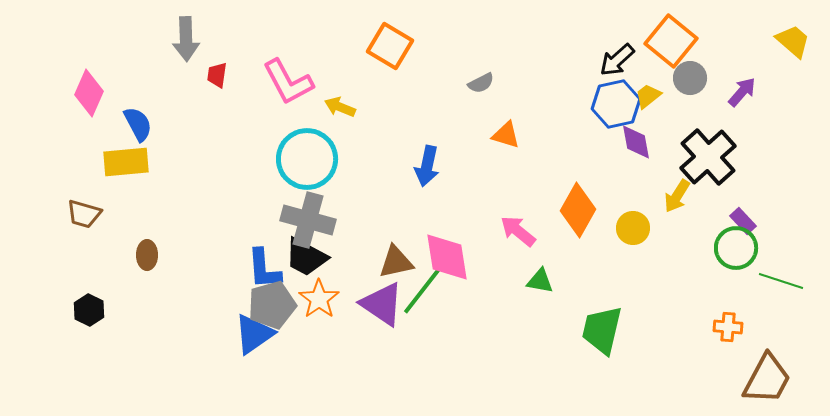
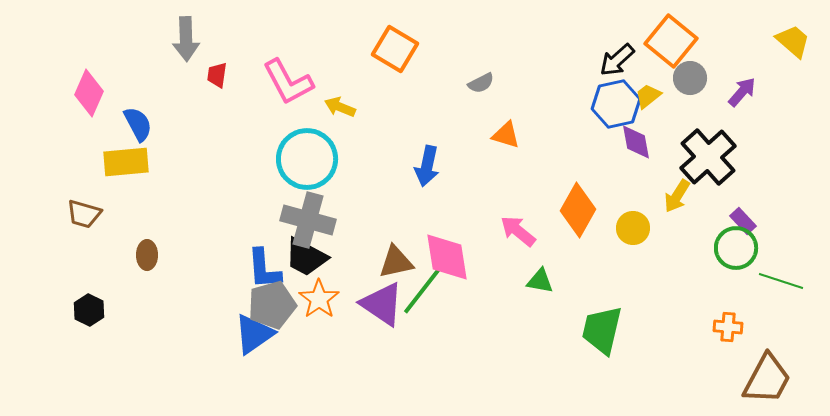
orange square at (390, 46): moved 5 px right, 3 px down
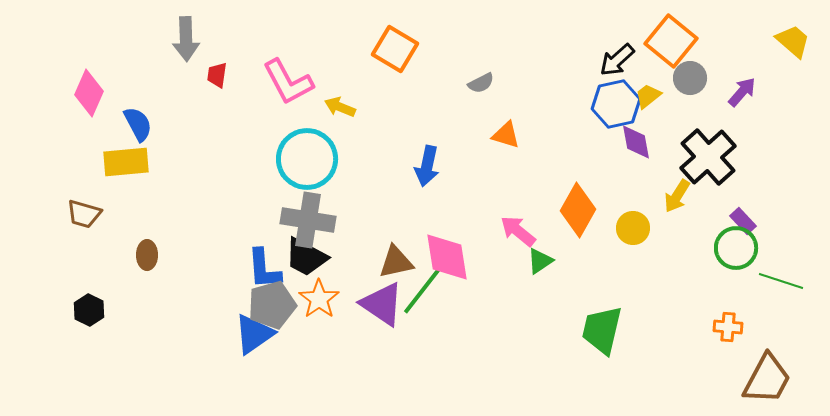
gray cross at (308, 220): rotated 6 degrees counterclockwise
green triangle at (540, 281): moved 20 px up; rotated 44 degrees counterclockwise
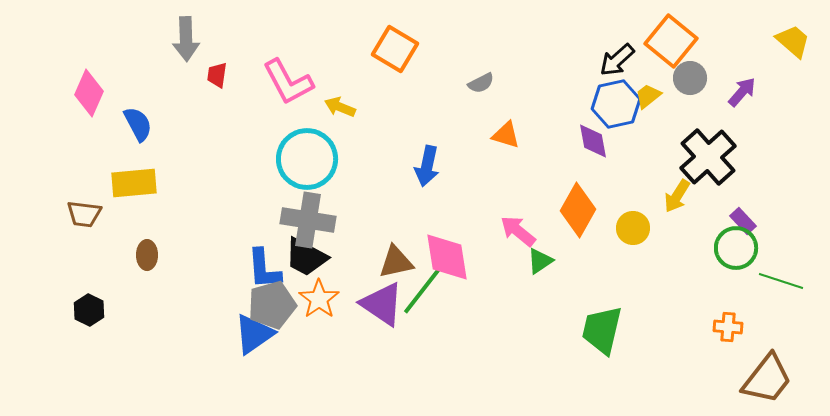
purple diamond at (636, 142): moved 43 px left, 1 px up
yellow rectangle at (126, 162): moved 8 px right, 21 px down
brown trapezoid at (84, 214): rotated 9 degrees counterclockwise
brown trapezoid at (767, 379): rotated 10 degrees clockwise
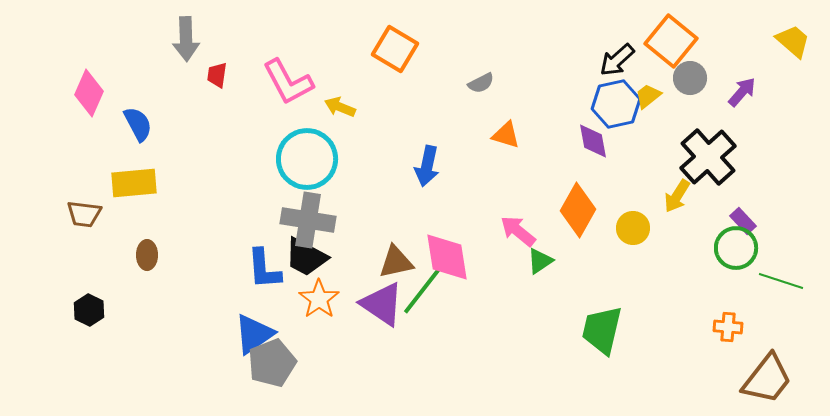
gray pentagon at (272, 305): moved 58 px down; rotated 6 degrees counterclockwise
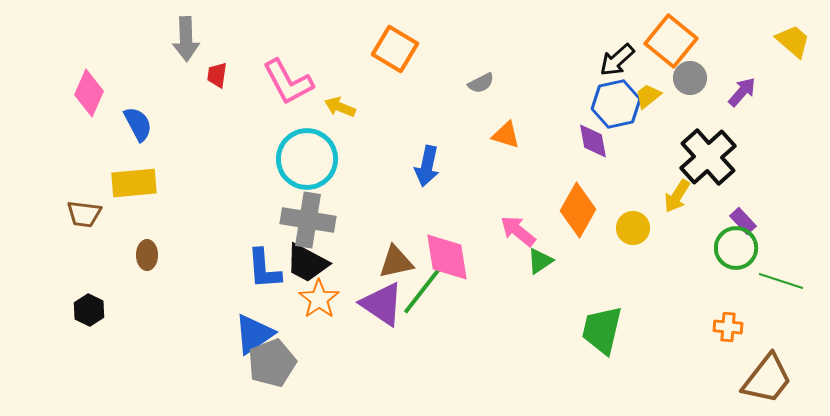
black trapezoid at (306, 257): moved 1 px right, 6 px down
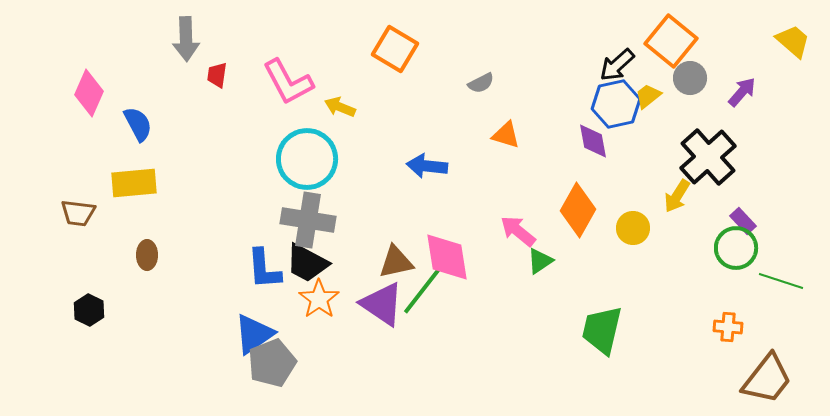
black arrow at (617, 60): moved 5 px down
blue arrow at (427, 166): rotated 84 degrees clockwise
brown trapezoid at (84, 214): moved 6 px left, 1 px up
